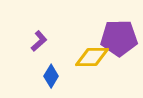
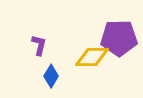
purple L-shape: moved 4 px down; rotated 35 degrees counterclockwise
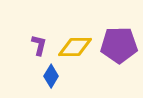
purple pentagon: moved 7 px down
yellow diamond: moved 17 px left, 10 px up
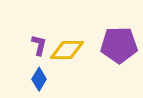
yellow diamond: moved 8 px left, 3 px down
blue diamond: moved 12 px left, 3 px down
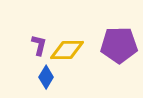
blue diamond: moved 7 px right, 2 px up
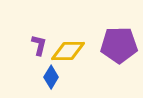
yellow diamond: moved 1 px right, 1 px down
blue diamond: moved 5 px right
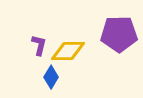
purple pentagon: moved 11 px up
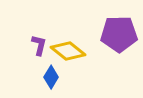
yellow diamond: rotated 40 degrees clockwise
